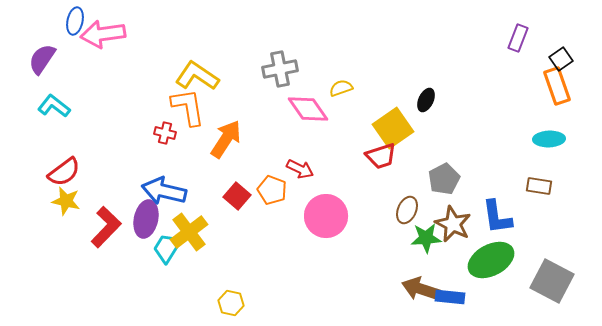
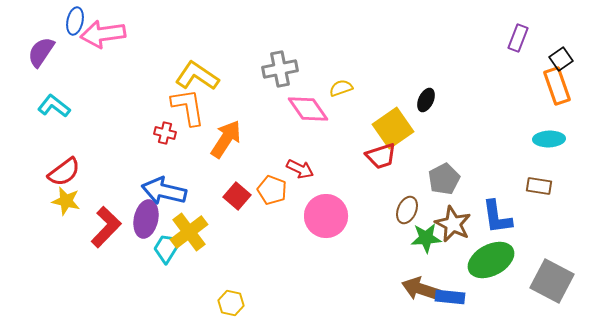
purple semicircle: moved 1 px left, 7 px up
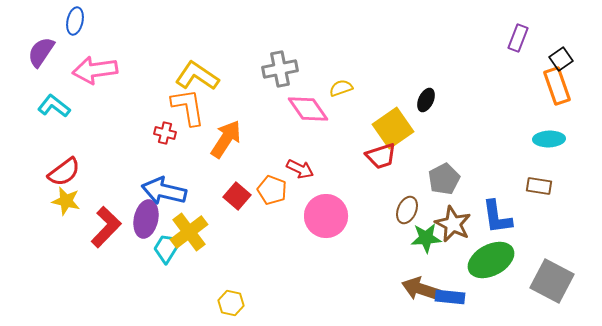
pink arrow: moved 8 px left, 36 px down
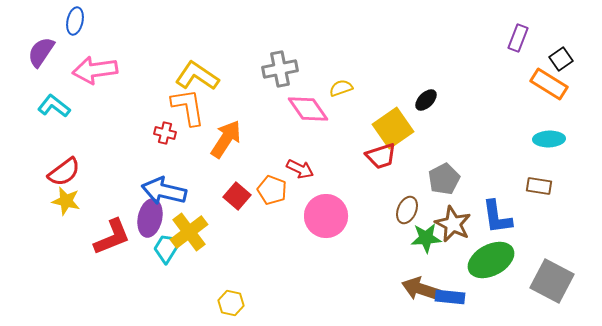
orange rectangle: moved 8 px left, 2 px up; rotated 39 degrees counterclockwise
black ellipse: rotated 20 degrees clockwise
purple ellipse: moved 4 px right, 1 px up
red L-shape: moved 6 px right, 10 px down; rotated 24 degrees clockwise
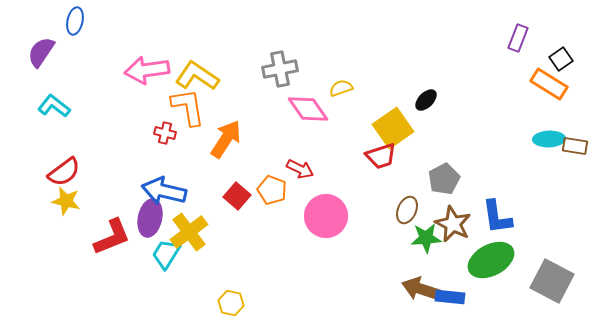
pink arrow: moved 52 px right
brown rectangle: moved 36 px right, 40 px up
cyan trapezoid: moved 1 px left, 6 px down
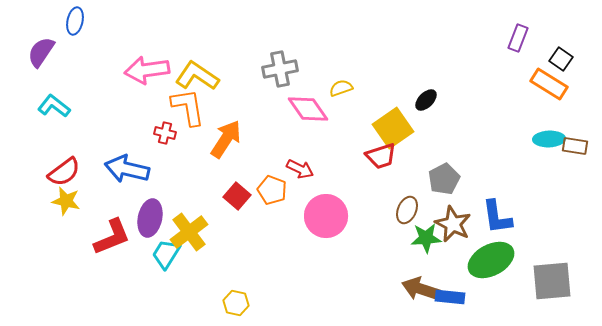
black square: rotated 20 degrees counterclockwise
blue arrow: moved 37 px left, 22 px up
gray square: rotated 33 degrees counterclockwise
yellow hexagon: moved 5 px right
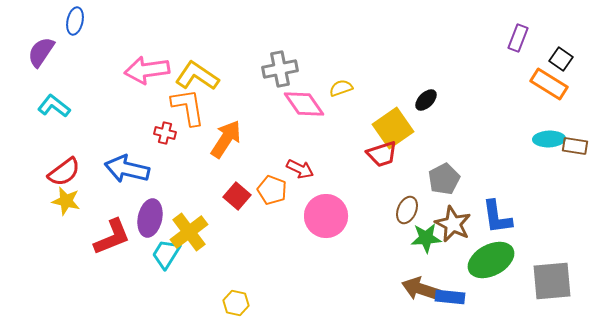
pink diamond: moved 4 px left, 5 px up
red trapezoid: moved 1 px right, 2 px up
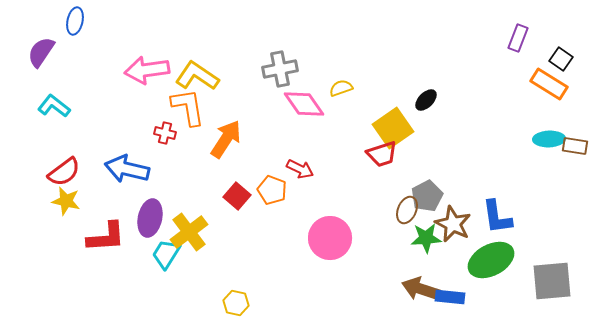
gray pentagon: moved 17 px left, 17 px down
pink circle: moved 4 px right, 22 px down
red L-shape: moved 6 px left; rotated 18 degrees clockwise
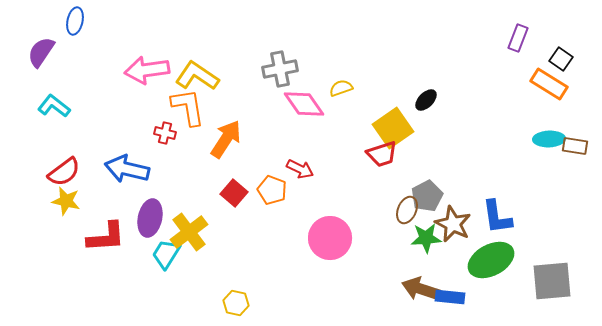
red square: moved 3 px left, 3 px up
